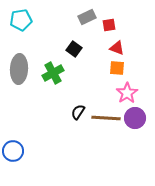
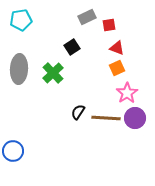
black square: moved 2 px left, 2 px up; rotated 21 degrees clockwise
orange square: rotated 28 degrees counterclockwise
green cross: rotated 15 degrees counterclockwise
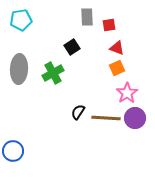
gray rectangle: rotated 66 degrees counterclockwise
green cross: rotated 15 degrees clockwise
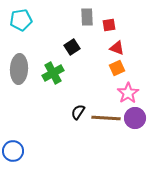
pink star: moved 1 px right
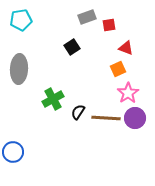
gray rectangle: rotated 72 degrees clockwise
red triangle: moved 9 px right
orange square: moved 1 px right, 1 px down
green cross: moved 26 px down
blue circle: moved 1 px down
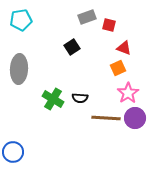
red square: rotated 24 degrees clockwise
red triangle: moved 2 px left
orange square: moved 1 px up
green cross: rotated 30 degrees counterclockwise
black semicircle: moved 2 px right, 14 px up; rotated 119 degrees counterclockwise
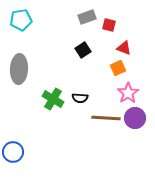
black square: moved 11 px right, 3 px down
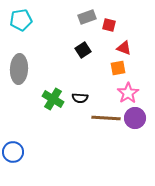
orange square: rotated 14 degrees clockwise
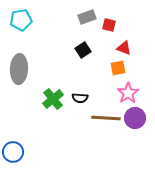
green cross: rotated 20 degrees clockwise
